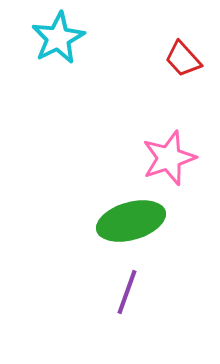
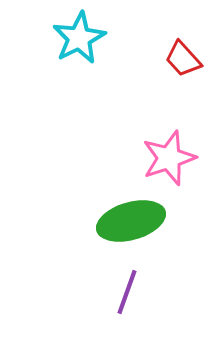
cyan star: moved 21 px right
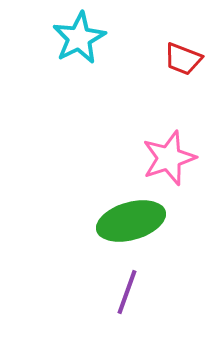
red trapezoid: rotated 27 degrees counterclockwise
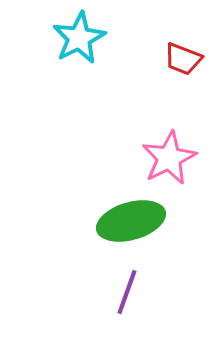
pink star: rotated 8 degrees counterclockwise
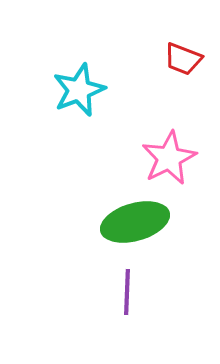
cyan star: moved 52 px down; rotated 6 degrees clockwise
green ellipse: moved 4 px right, 1 px down
purple line: rotated 18 degrees counterclockwise
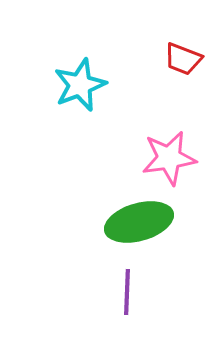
cyan star: moved 1 px right, 5 px up
pink star: rotated 18 degrees clockwise
green ellipse: moved 4 px right
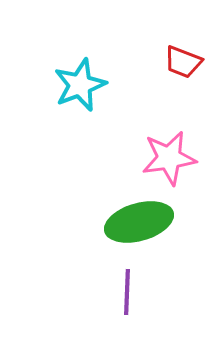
red trapezoid: moved 3 px down
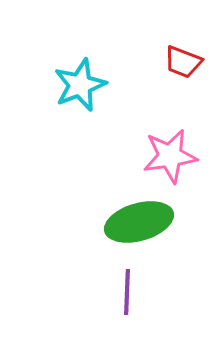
pink star: moved 1 px right, 2 px up
